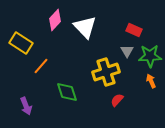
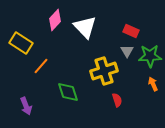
red rectangle: moved 3 px left, 1 px down
yellow cross: moved 2 px left, 1 px up
orange arrow: moved 2 px right, 3 px down
green diamond: moved 1 px right
red semicircle: rotated 120 degrees clockwise
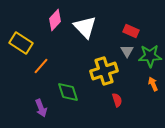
purple arrow: moved 15 px right, 2 px down
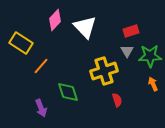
red rectangle: rotated 42 degrees counterclockwise
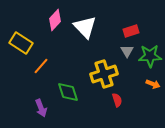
yellow cross: moved 3 px down
orange arrow: rotated 136 degrees clockwise
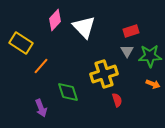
white triangle: moved 1 px left
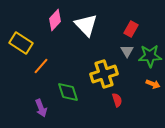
white triangle: moved 2 px right, 2 px up
red rectangle: moved 2 px up; rotated 42 degrees counterclockwise
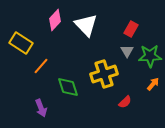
orange arrow: rotated 72 degrees counterclockwise
green diamond: moved 5 px up
red semicircle: moved 8 px right, 2 px down; rotated 64 degrees clockwise
